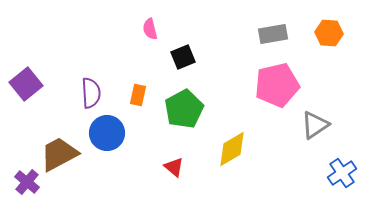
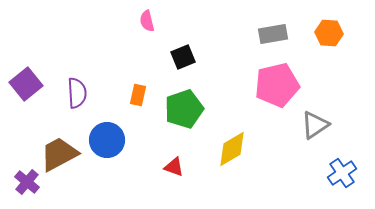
pink semicircle: moved 3 px left, 8 px up
purple semicircle: moved 14 px left
green pentagon: rotated 9 degrees clockwise
blue circle: moved 7 px down
red triangle: rotated 20 degrees counterclockwise
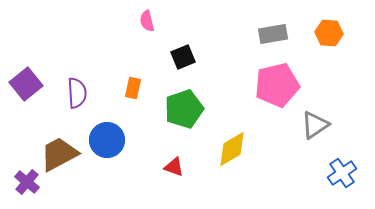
orange rectangle: moved 5 px left, 7 px up
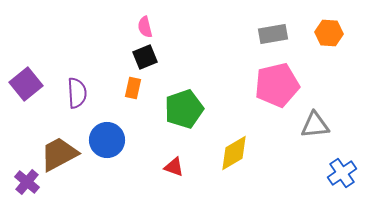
pink semicircle: moved 2 px left, 6 px down
black square: moved 38 px left
gray triangle: rotated 28 degrees clockwise
yellow diamond: moved 2 px right, 4 px down
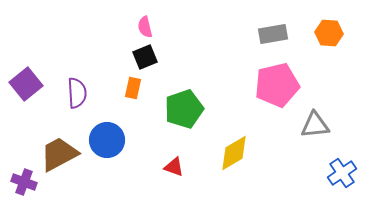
purple cross: moved 3 px left; rotated 20 degrees counterclockwise
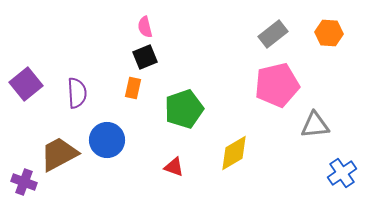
gray rectangle: rotated 28 degrees counterclockwise
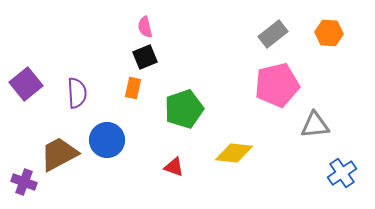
yellow diamond: rotated 36 degrees clockwise
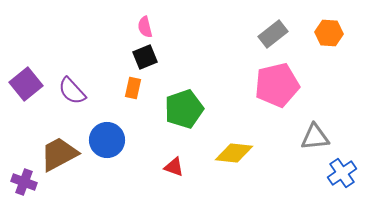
purple semicircle: moved 5 px left, 2 px up; rotated 140 degrees clockwise
gray triangle: moved 12 px down
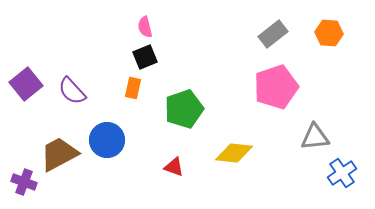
pink pentagon: moved 1 px left, 2 px down; rotated 6 degrees counterclockwise
